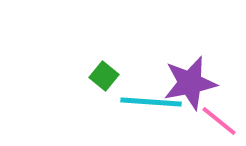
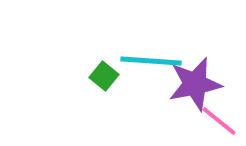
purple star: moved 5 px right, 1 px down
cyan line: moved 41 px up
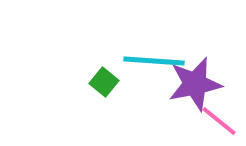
cyan line: moved 3 px right
green square: moved 6 px down
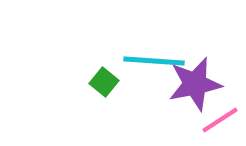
pink line: moved 1 px right, 1 px up; rotated 72 degrees counterclockwise
